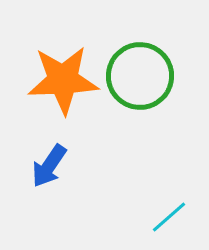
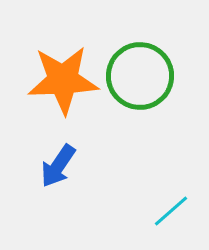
blue arrow: moved 9 px right
cyan line: moved 2 px right, 6 px up
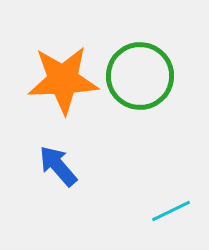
blue arrow: rotated 105 degrees clockwise
cyan line: rotated 15 degrees clockwise
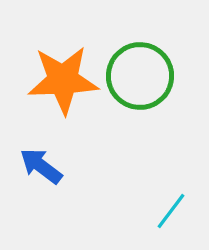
blue arrow: moved 17 px left; rotated 12 degrees counterclockwise
cyan line: rotated 27 degrees counterclockwise
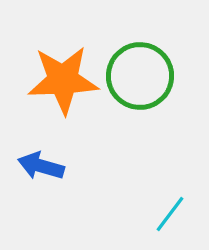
blue arrow: rotated 21 degrees counterclockwise
cyan line: moved 1 px left, 3 px down
